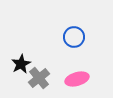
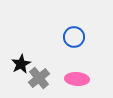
pink ellipse: rotated 20 degrees clockwise
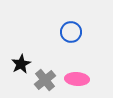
blue circle: moved 3 px left, 5 px up
gray cross: moved 6 px right, 2 px down
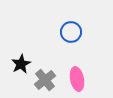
pink ellipse: rotated 75 degrees clockwise
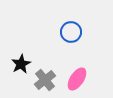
pink ellipse: rotated 45 degrees clockwise
